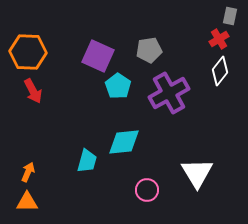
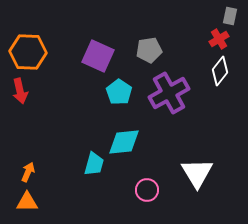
cyan pentagon: moved 1 px right, 6 px down
red arrow: moved 13 px left; rotated 15 degrees clockwise
cyan trapezoid: moved 7 px right, 3 px down
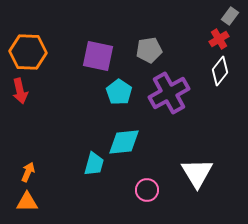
gray rectangle: rotated 24 degrees clockwise
purple square: rotated 12 degrees counterclockwise
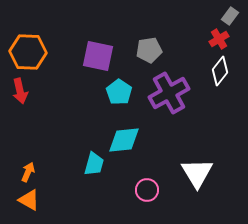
cyan diamond: moved 2 px up
orange triangle: moved 2 px right, 2 px up; rotated 30 degrees clockwise
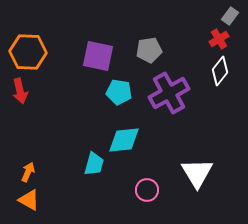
cyan pentagon: rotated 25 degrees counterclockwise
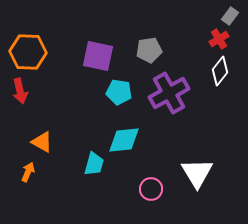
pink circle: moved 4 px right, 1 px up
orange triangle: moved 13 px right, 58 px up
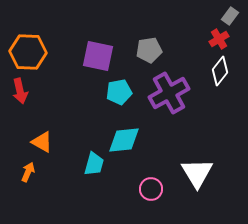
cyan pentagon: rotated 20 degrees counterclockwise
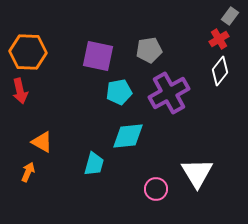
cyan diamond: moved 4 px right, 4 px up
pink circle: moved 5 px right
